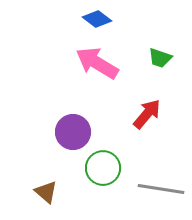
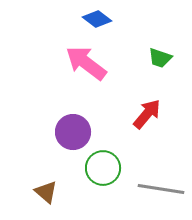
pink arrow: moved 11 px left; rotated 6 degrees clockwise
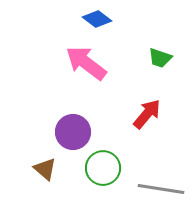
brown triangle: moved 1 px left, 23 px up
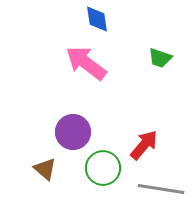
blue diamond: rotated 44 degrees clockwise
red arrow: moved 3 px left, 31 px down
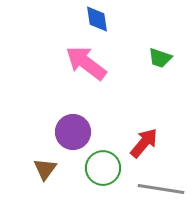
red arrow: moved 2 px up
brown triangle: rotated 25 degrees clockwise
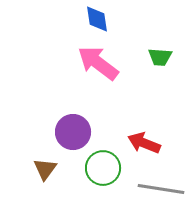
green trapezoid: moved 1 px up; rotated 15 degrees counterclockwise
pink arrow: moved 12 px right
red arrow: rotated 108 degrees counterclockwise
